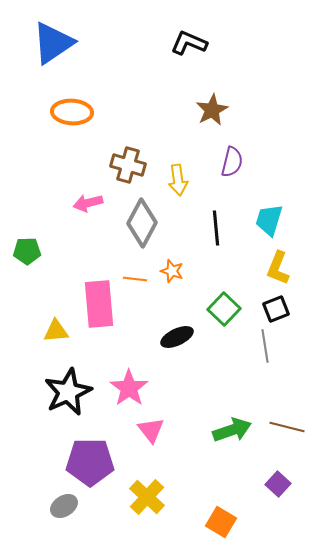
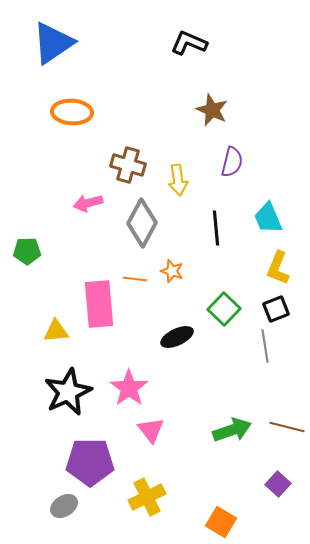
brown star: rotated 20 degrees counterclockwise
cyan trapezoid: moved 1 px left, 2 px up; rotated 40 degrees counterclockwise
yellow cross: rotated 21 degrees clockwise
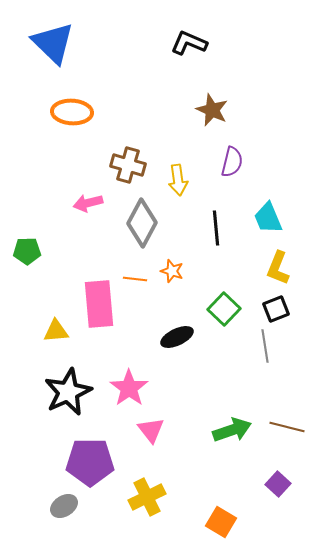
blue triangle: rotated 42 degrees counterclockwise
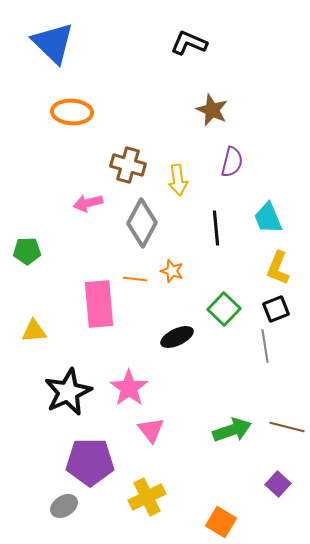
yellow triangle: moved 22 px left
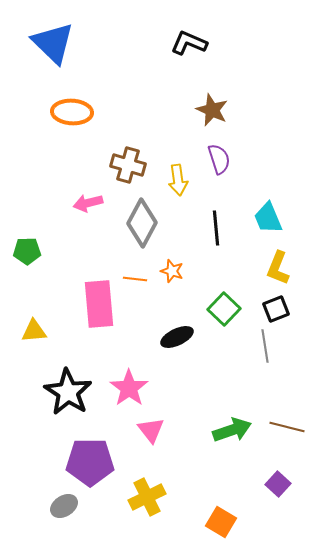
purple semicircle: moved 13 px left, 3 px up; rotated 32 degrees counterclockwise
black star: rotated 15 degrees counterclockwise
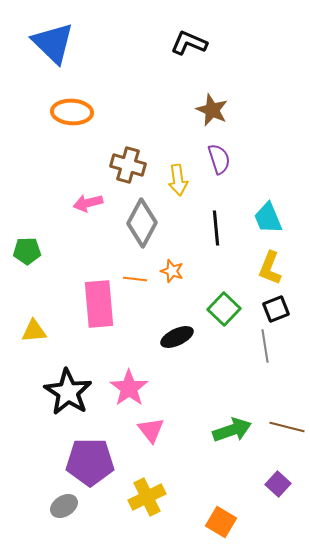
yellow L-shape: moved 8 px left
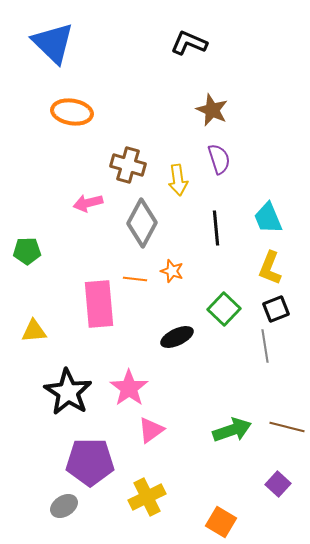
orange ellipse: rotated 6 degrees clockwise
pink triangle: rotated 32 degrees clockwise
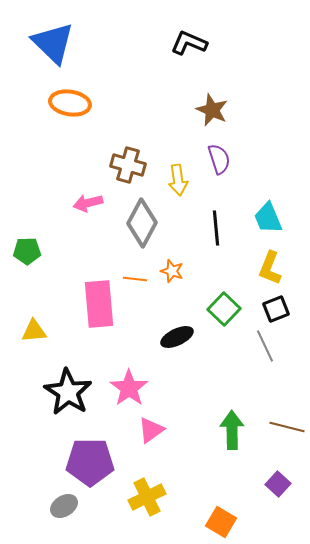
orange ellipse: moved 2 px left, 9 px up
gray line: rotated 16 degrees counterclockwise
green arrow: rotated 72 degrees counterclockwise
